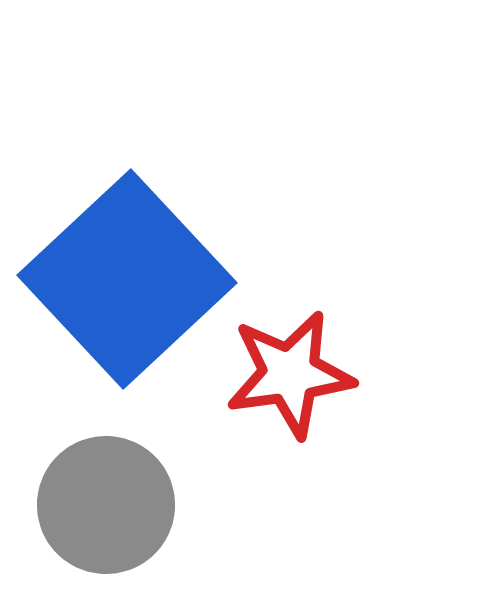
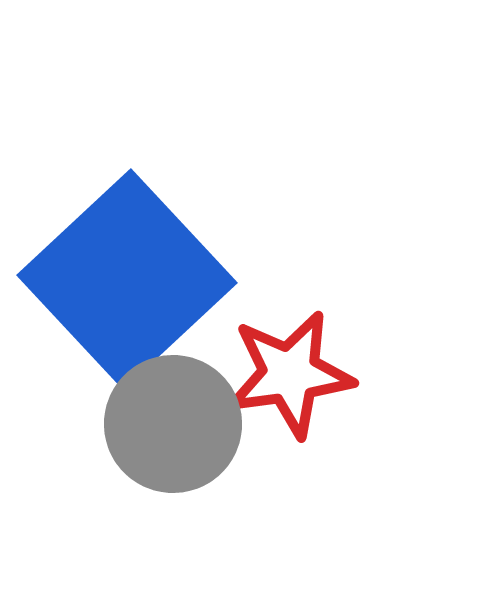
gray circle: moved 67 px right, 81 px up
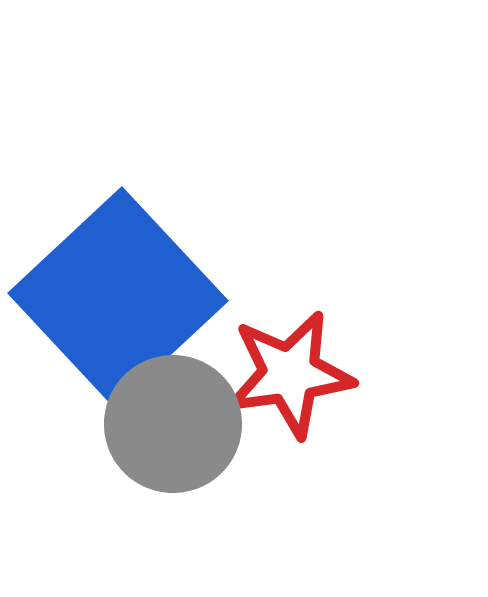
blue square: moved 9 px left, 18 px down
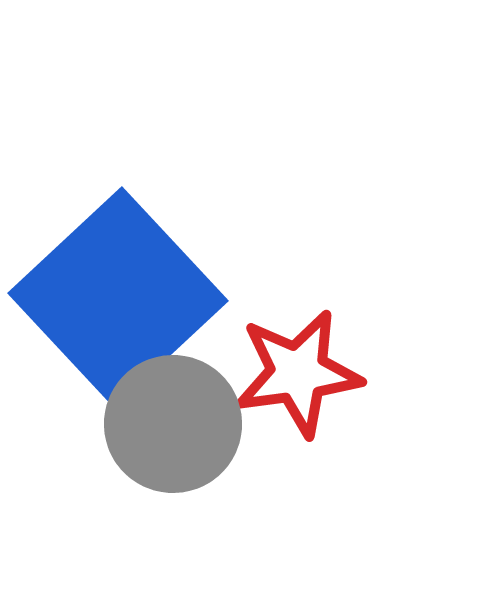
red star: moved 8 px right, 1 px up
